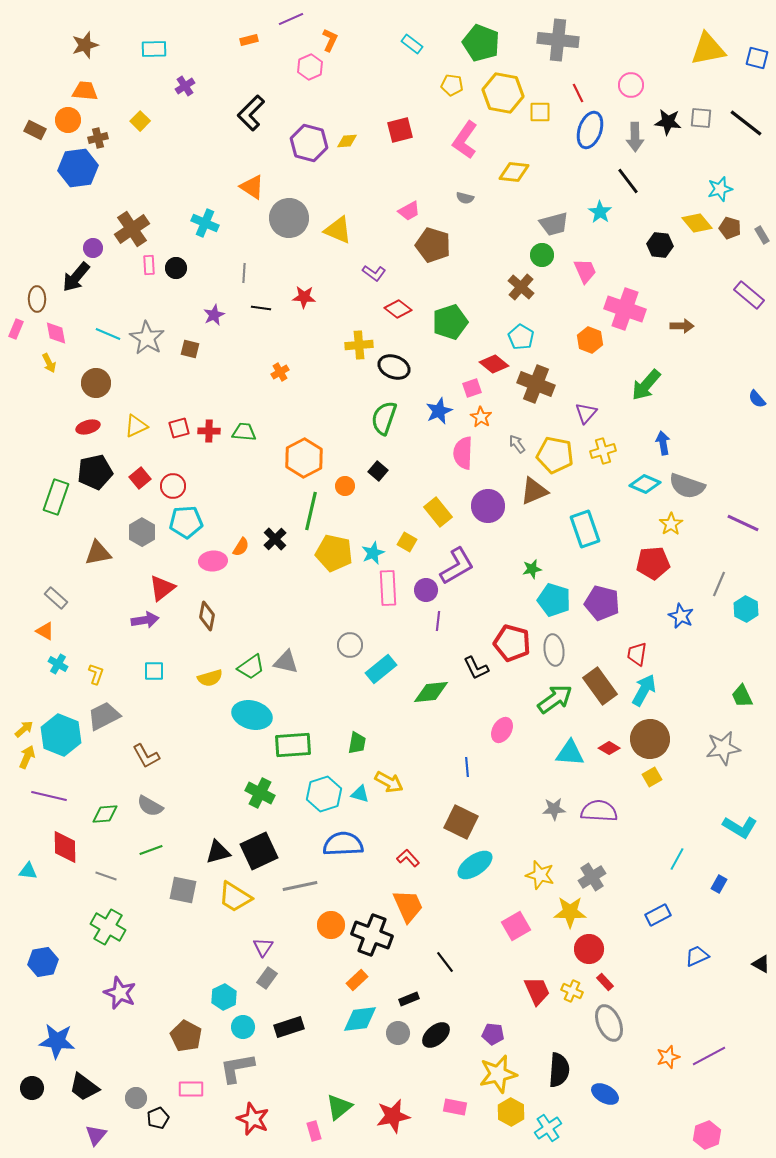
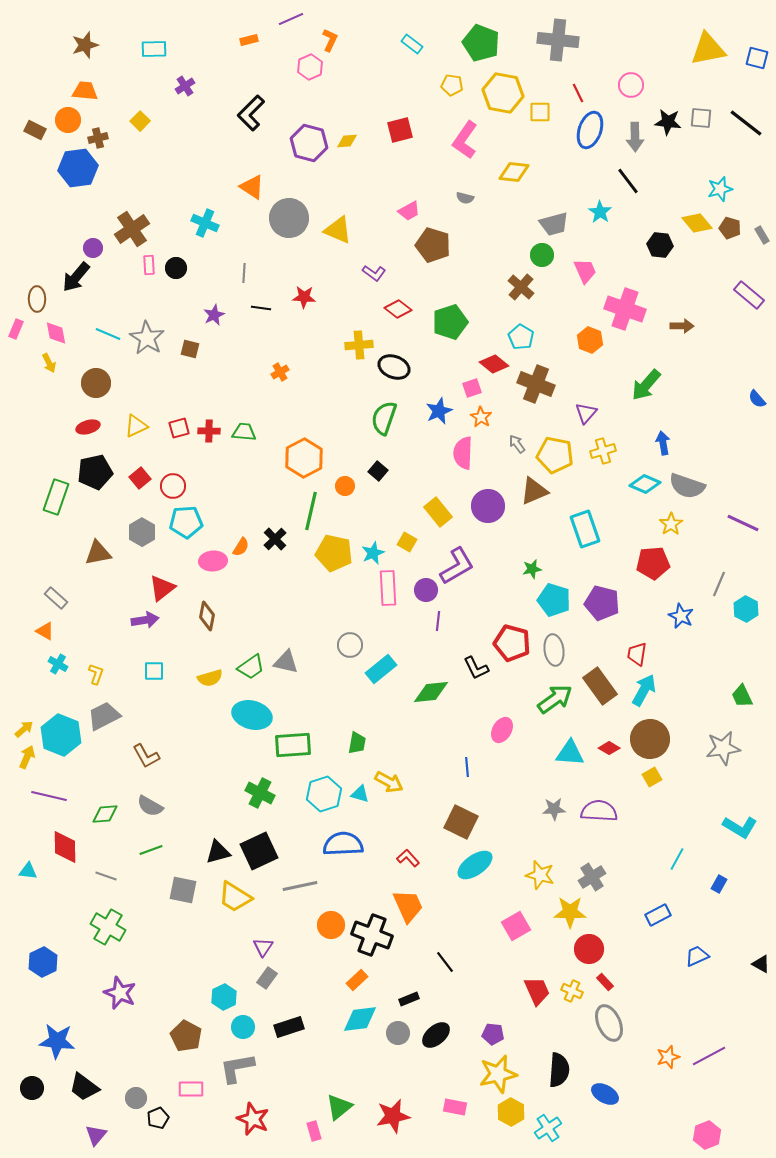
blue hexagon at (43, 962): rotated 16 degrees counterclockwise
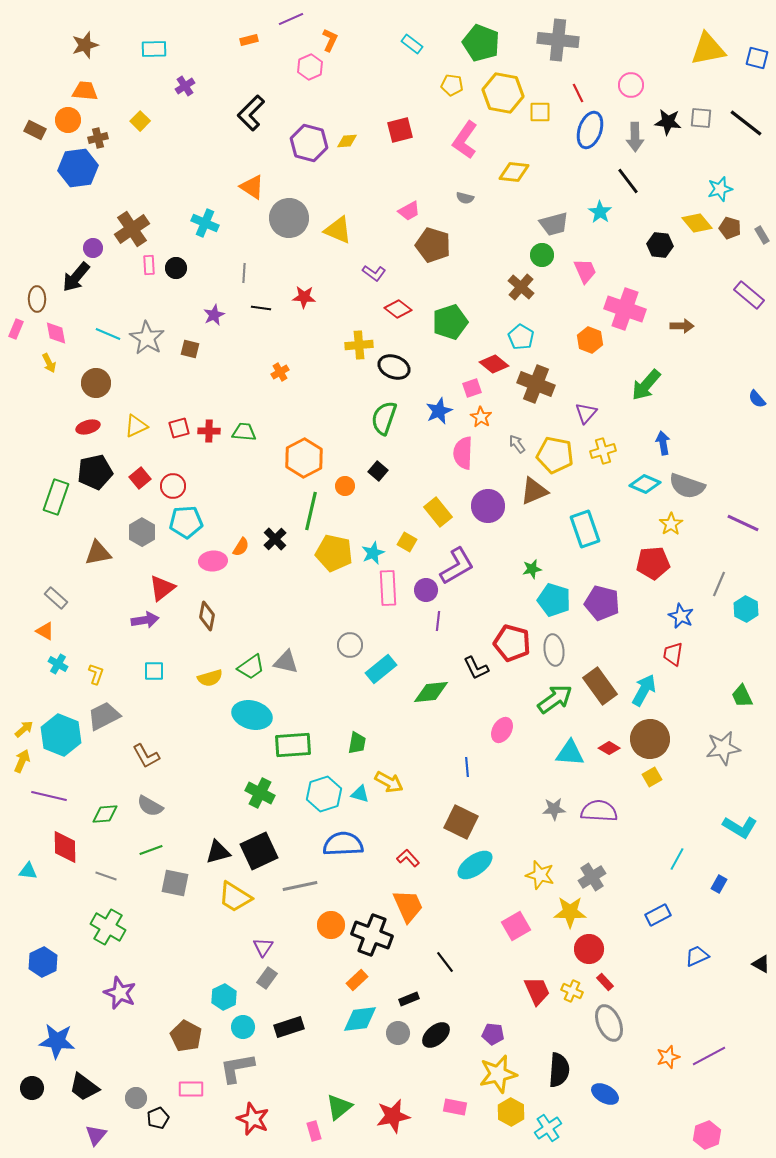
red trapezoid at (637, 654): moved 36 px right
yellow arrow at (27, 757): moved 5 px left, 4 px down
gray square at (183, 890): moved 8 px left, 7 px up
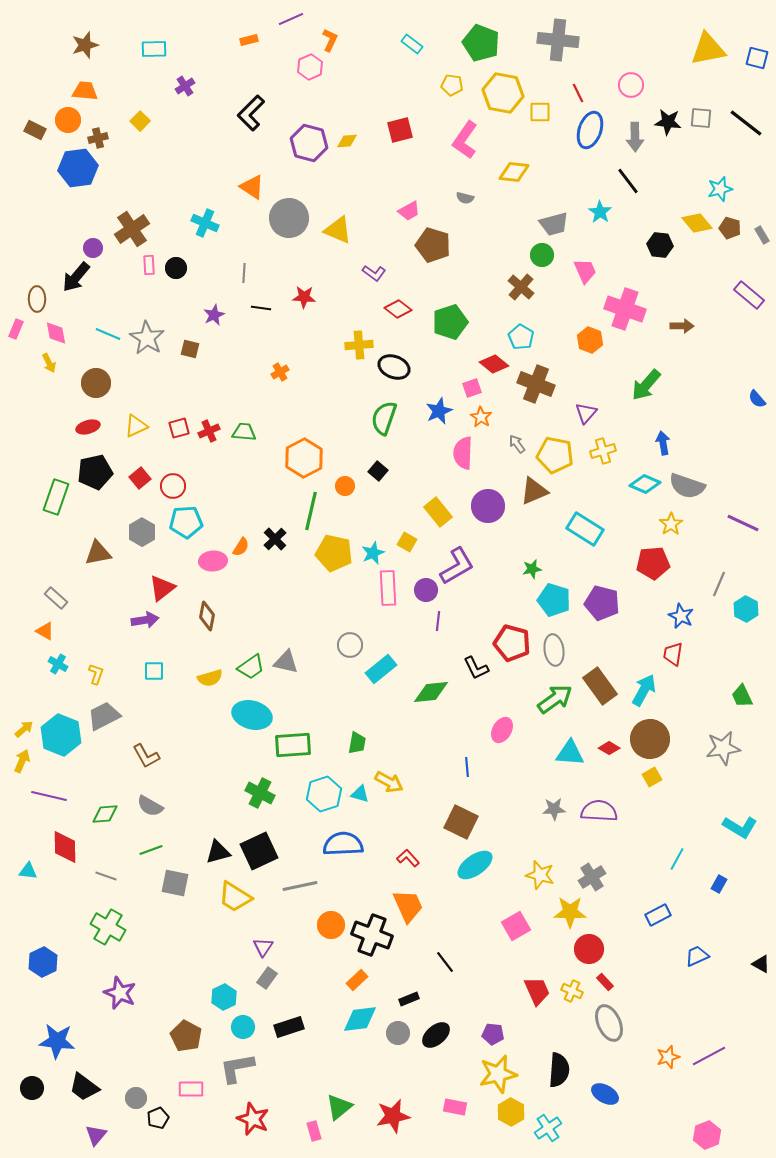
red cross at (209, 431): rotated 25 degrees counterclockwise
cyan rectangle at (585, 529): rotated 39 degrees counterclockwise
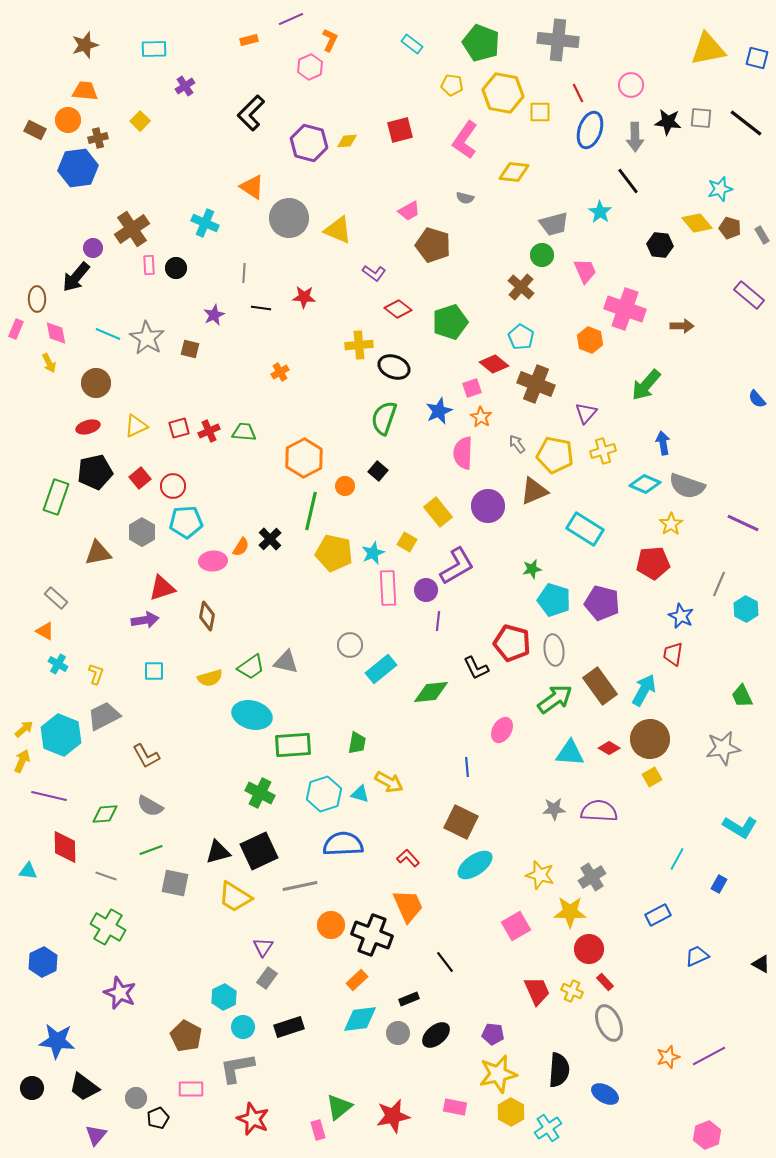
black cross at (275, 539): moved 5 px left
red triangle at (162, 588): rotated 20 degrees clockwise
pink rectangle at (314, 1131): moved 4 px right, 1 px up
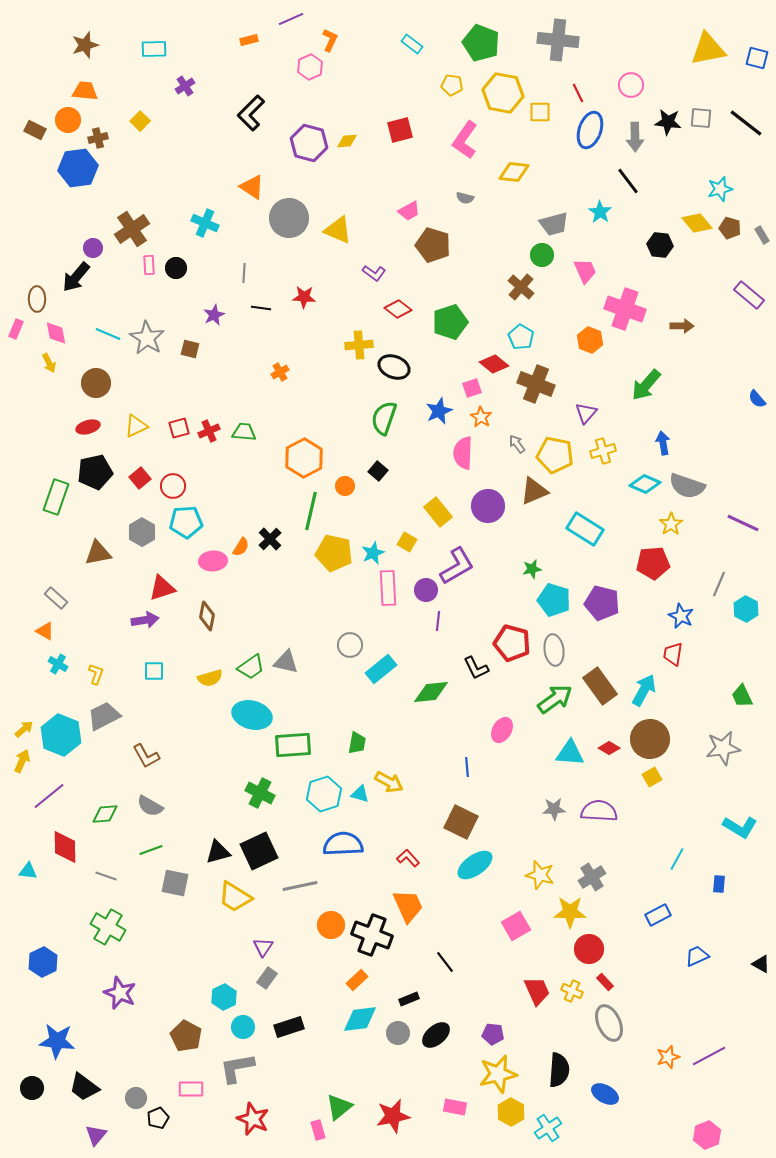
purple line at (49, 796): rotated 52 degrees counterclockwise
blue rectangle at (719, 884): rotated 24 degrees counterclockwise
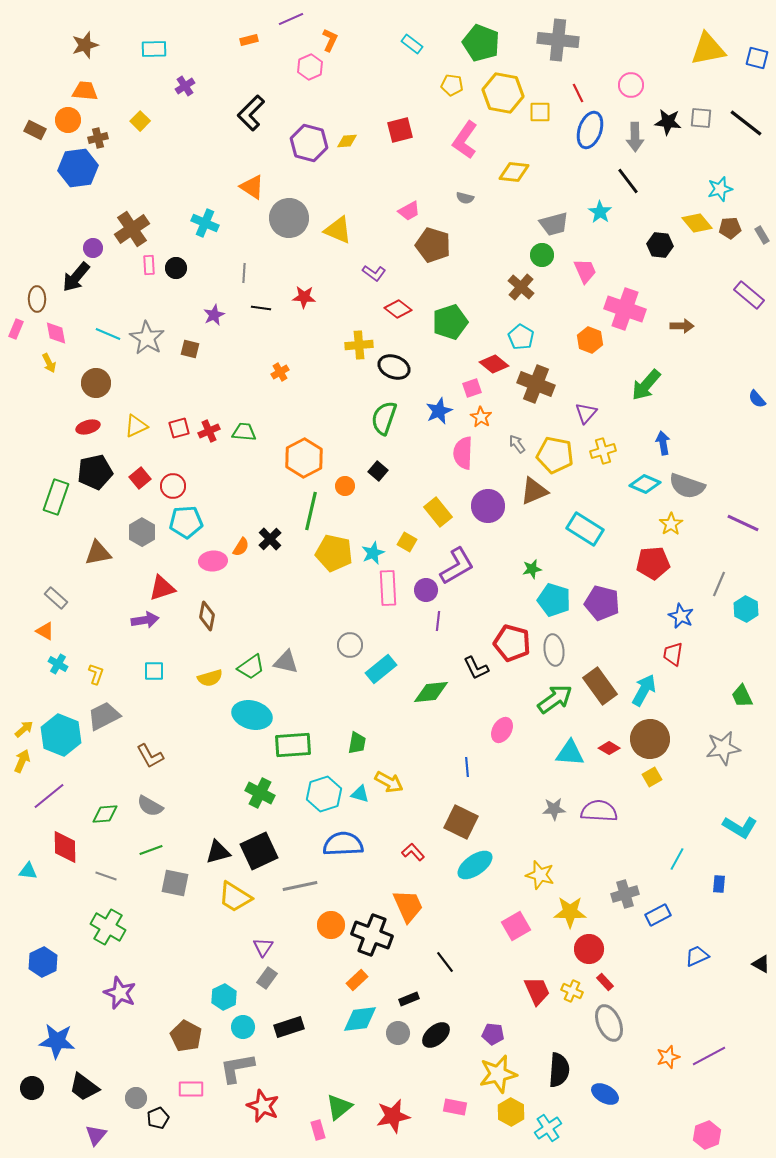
brown pentagon at (730, 228): rotated 20 degrees counterclockwise
brown L-shape at (146, 756): moved 4 px right
red L-shape at (408, 858): moved 5 px right, 6 px up
gray cross at (592, 877): moved 33 px right, 17 px down; rotated 16 degrees clockwise
red star at (253, 1119): moved 10 px right, 13 px up
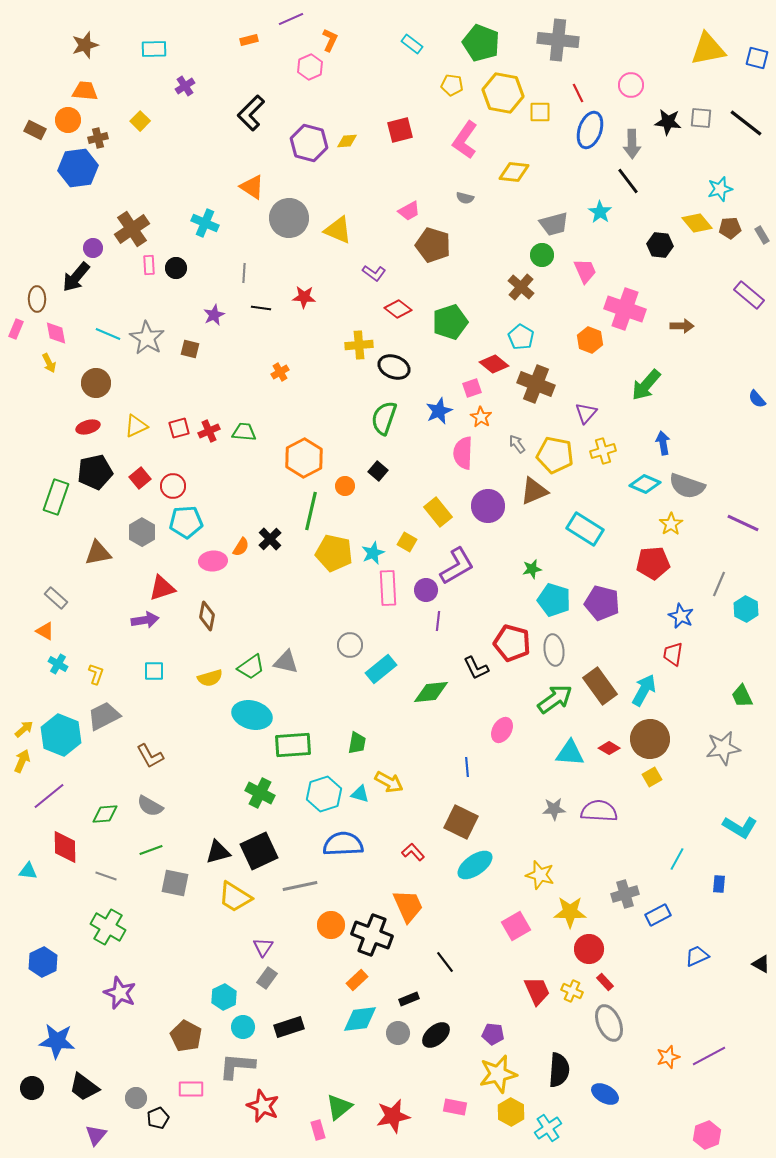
gray arrow at (635, 137): moved 3 px left, 7 px down
gray L-shape at (237, 1068): moved 2 px up; rotated 15 degrees clockwise
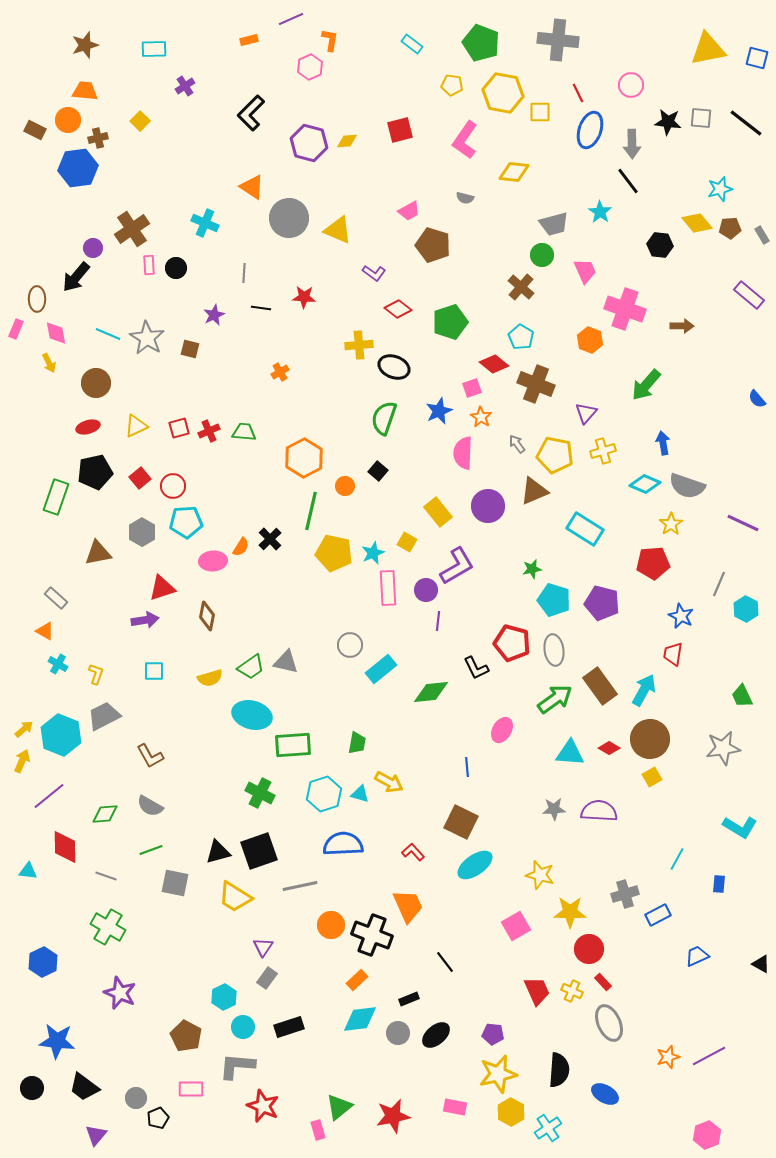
orange L-shape at (330, 40): rotated 15 degrees counterclockwise
black square at (259, 851): rotated 6 degrees clockwise
red rectangle at (605, 982): moved 2 px left
